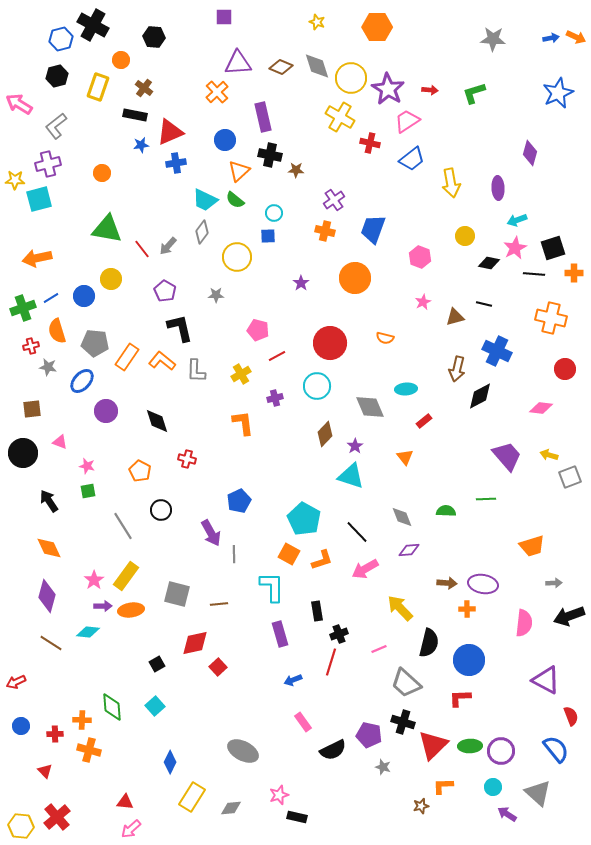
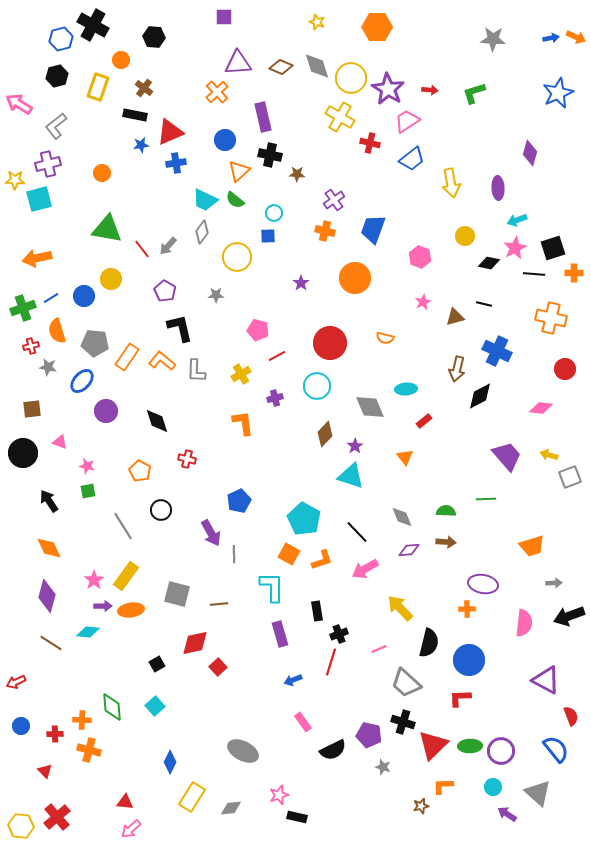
brown star at (296, 170): moved 1 px right, 4 px down
brown arrow at (447, 583): moved 1 px left, 41 px up
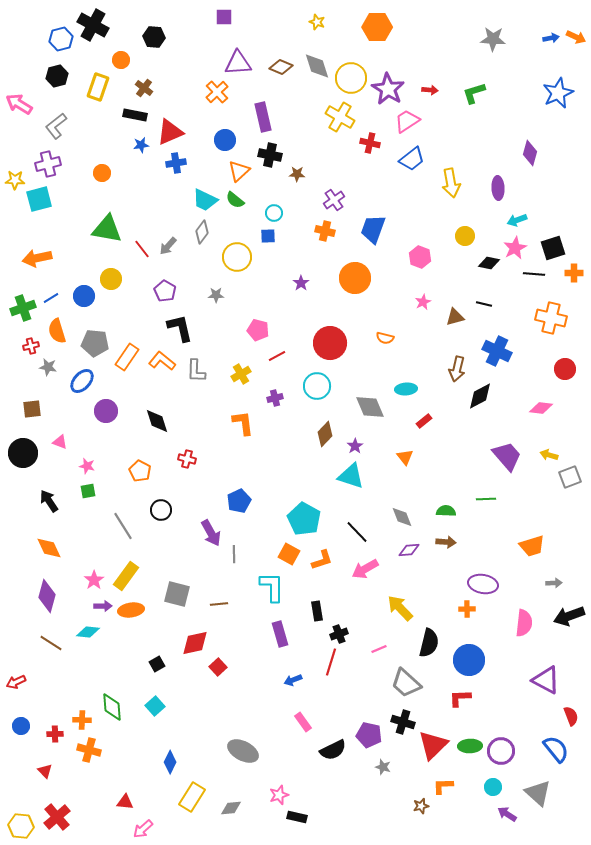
pink arrow at (131, 829): moved 12 px right
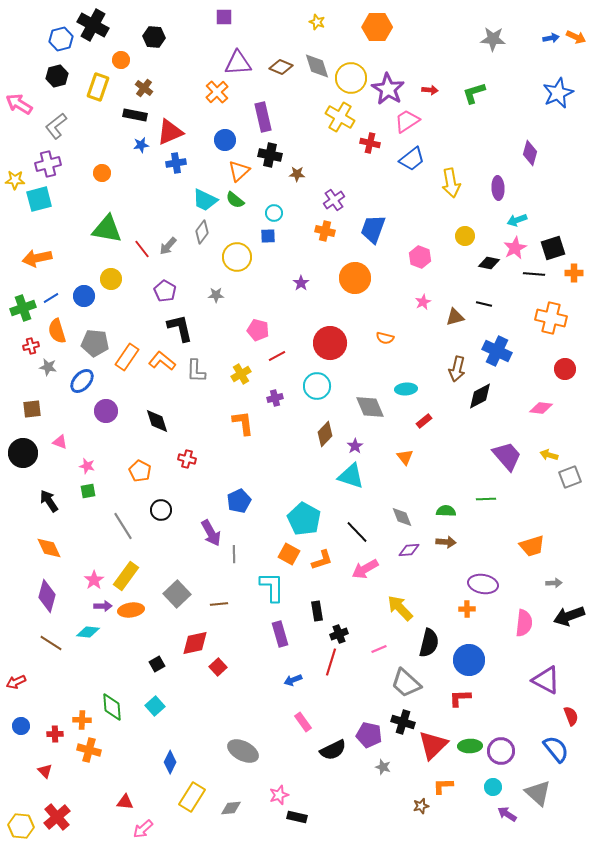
gray square at (177, 594): rotated 32 degrees clockwise
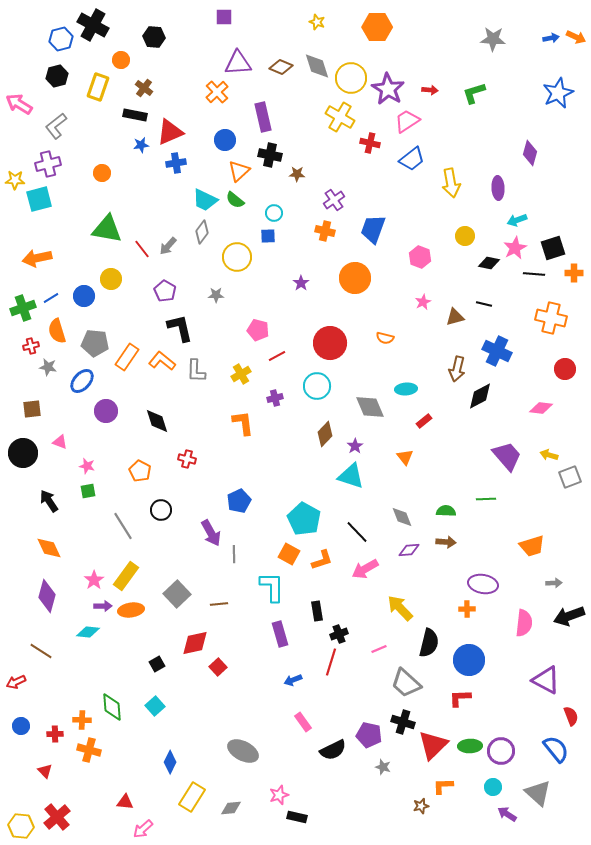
brown line at (51, 643): moved 10 px left, 8 px down
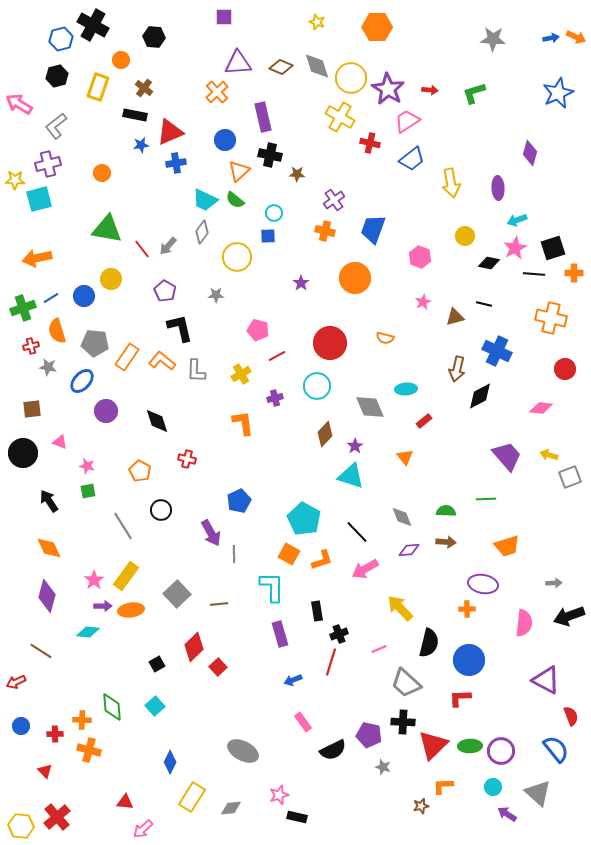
orange trapezoid at (532, 546): moved 25 px left
red diamond at (195, 643): moved 1 px left, 4 px down; rotated 32 degrees counterclockwise
black cross at (403, 722): rotated 15 degrees counterclockwise
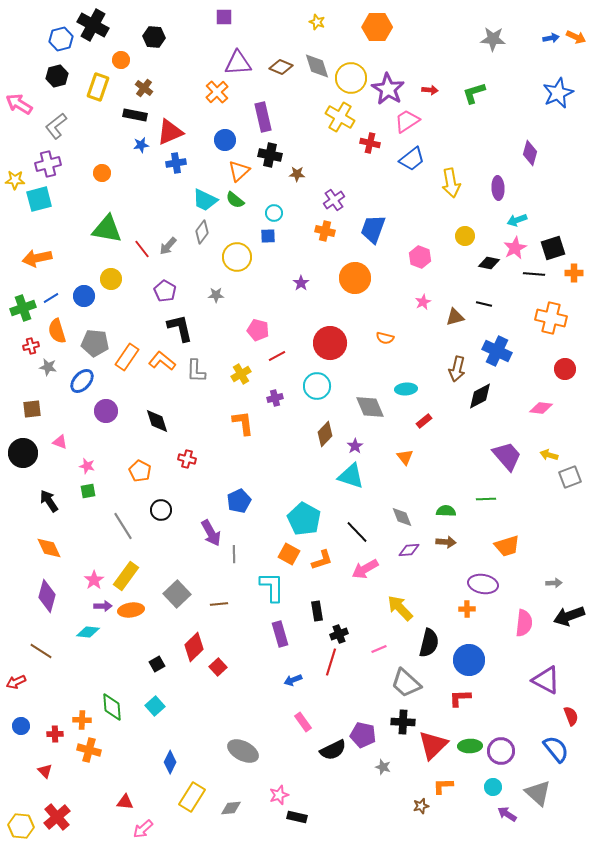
purple pentagon at (369, 735): moved 6 px left
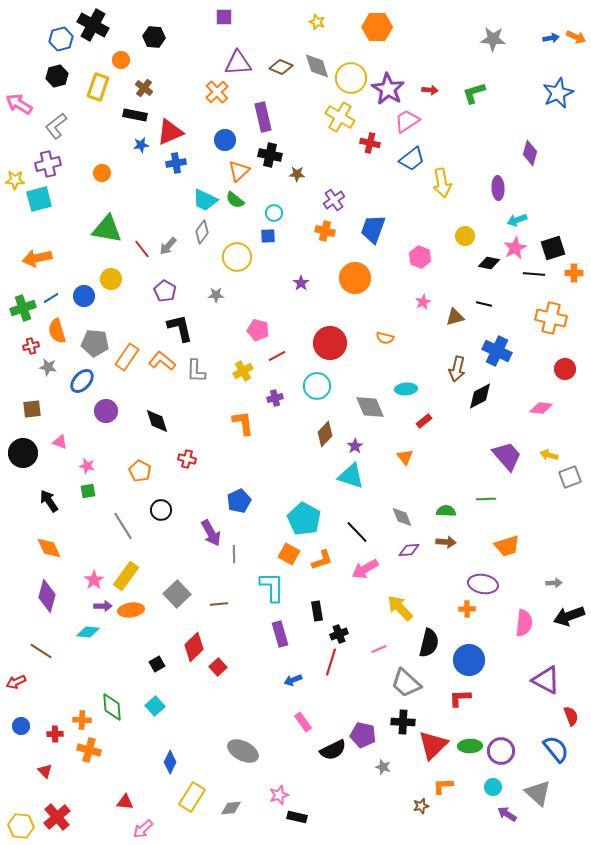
yellow arrow at (451, 183): moved 9 px left
yellow cross at (241, 374): moved 2 px right, 3 px up
